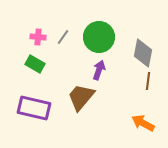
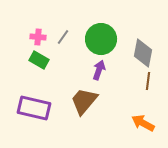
green circle: moved 2 px right, 2 px down
green rectangle: moved 4 px right, 4 px up
brown trapezoid: moved 3 px right, 4 px down
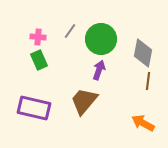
gray line: moved 7 px right, 6 px up
green rectangle: rotated 36 degrees clockwise
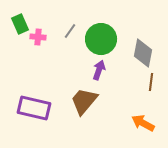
green rectangle: moved 19 px left, 36 px up
brown line: moved 3 px right, 1 px down
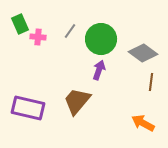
gray diamond: rotated 64 degrees counterclockwise
brown trapezoid: moved 7 px left
purple rectangle: moved 6 px left
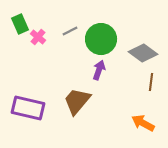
gray line: rotated 28 degrees clockwise
pink cross: rotated 35 degrees clockwise
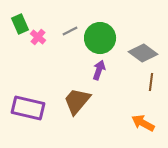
green circle: moved 1 px left, 1 px up
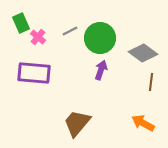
green rectangle: moved 1 px right, 1 px up
purple arrow: moved 2 px right
brown trapezoid: moved 22 px down
purple rectangle: moved 6 px right, 35 px up; rotated 8 degrees counterclockwise
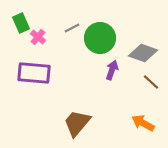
gray line: moved 2 px right, 3 px up
gray diamond: rotated 16 degrees counterclockwise
purple arrow: moved 11 px right
brown line: rotated 54 degrees counterclockwise
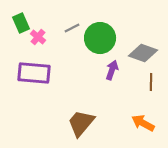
brown line: rotated 48 degrees clockwise
brown trapezoid: moved 4 px right
